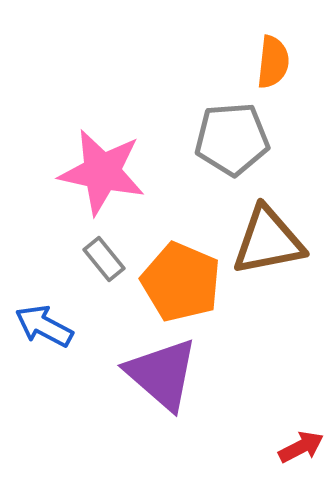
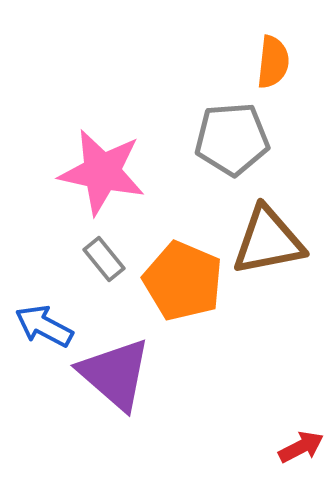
orange pentagon: moved 2 px right, 1 px up
purple triangle: moved 47 px left
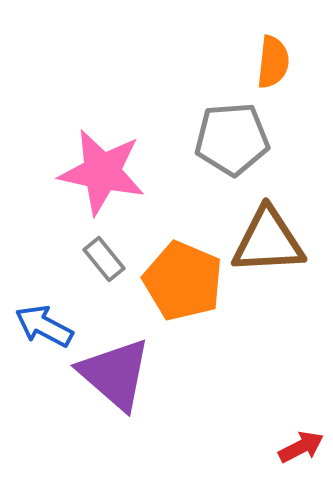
brown triangle: rotated 8 degrees clockwise
